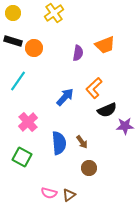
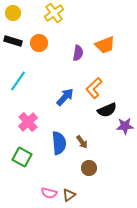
orange circle: moved 5 px right, 5 px up
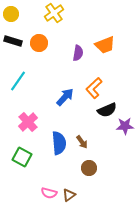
yellow circle: moved 2 px left, 1 px down
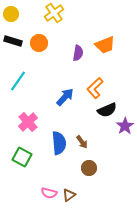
orange L-shape: moved 1 px right
purple star: rotated 30 degrees counterclockwise
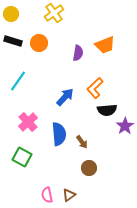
black semicircle: rotated 18 degrees clockwise
blue semicircle: moved 9 px up
pink semicircle: moved 2 px left, 2 px down; rotated 63 degrees clockwise
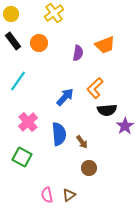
black rectangle: rotated 36 degrees clockwise
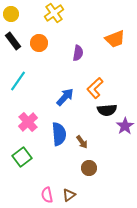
orange trapezoid: moved 10 px right, 6 px up
green square: rotated 24 degrees clockwise
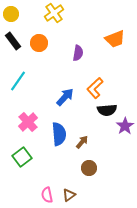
brown arrow: rotated 104 degrees counterclockwise
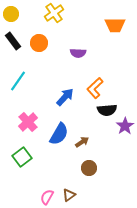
orange trapezoid: moved 14 px up; rotated 20 degrees clockwise
purple semicircle: rotated 84 degrees clockwise
blue semicircle: rotated 35 degrees clockwise
brown arrow: rotated 16 degrees clockwise
pink semicircle: moved 2 px down; rotated 42 degrees clockwise
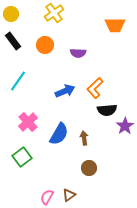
orange circle: moved 6 px right, 2 px down
blue arrow: moved 6 px up; rotated 24 degrees clockwise
brown arrow: moved 2 px right, 4 px up; rotated 64 degrees counterclockwise
